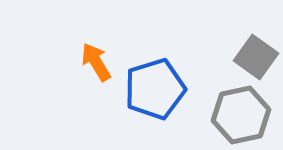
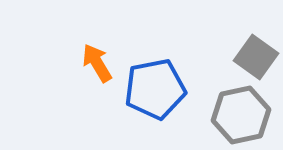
orange arrow: moved 1 px right, 1 px down
blue pentagon: rotated 6 degrees clockwise
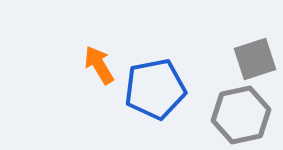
gray square: moved 1 px left, 2 px down; rotated 36 degrees clockwise
orange arrow: moved 2 px right, 2 px down
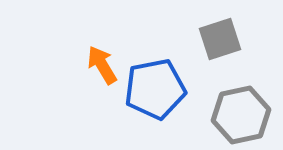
gray square: moved 35 px left, 20 px up
orange arrow: moved 3 px right
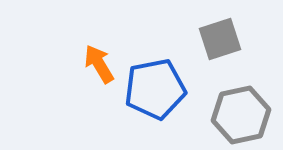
orange arrow: moved 3 px left, 1 px up
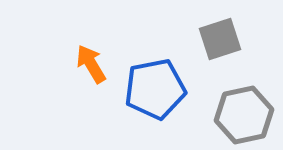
orange arrow: moved 8 px left
gray hexagon: moved 3 px right
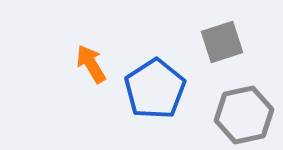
gray square: moved 2 px right, 3 px down
blue pentagon: rotated 22 degrees counterclockwise
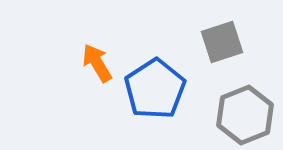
orange arrow: moved 6 px right, 1 px up
gray hexagon: moved 1 px right; rotated 10 degrees counterclockwise
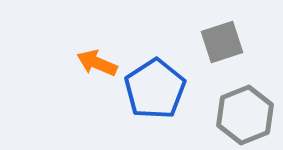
orange arrow: rotated 36 degrees counterclockwise
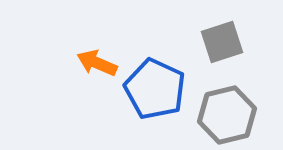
blue pentagon: rotated 14 degrees counterclockwise
gray hexagon: moved 18 px left; rotated 8 degrees clockwise
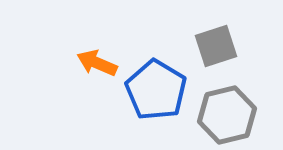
gray square: moved 6 px left, 4 px down
blue pentagon: moved 1 px right, 1 px down; rotated 6 degrees clockwise
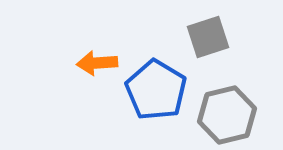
gray square: moved 8 px left, 9 px up
orange arrow: rotated 27 degrees counterclockwise
